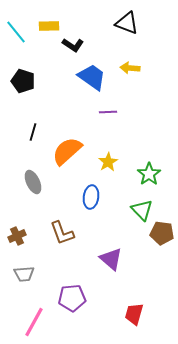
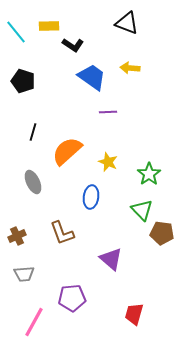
yellow star: rotated 18 degrees counterclockwise
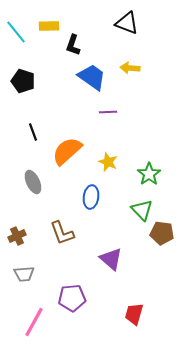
black L-shape: rotated 75 degrees clockwise
black line: rotated 36 degrees counterclockwise
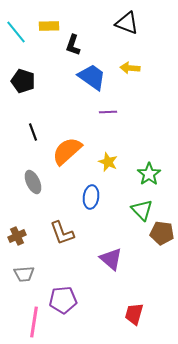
purple pentagon: moved 9 px left, 2 px down
pink line: rotated 20 degrees counterclockwise
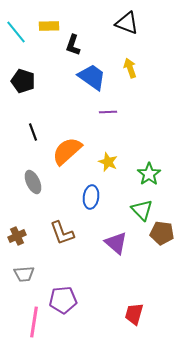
yellow arrow: rotated 66 degrees clockwise
purple triangle: moved 5 px right, 16 px up
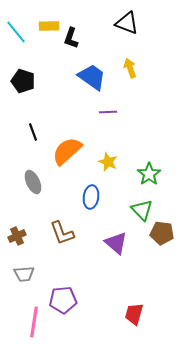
black L-shape: moved 2 px left, 7 px up
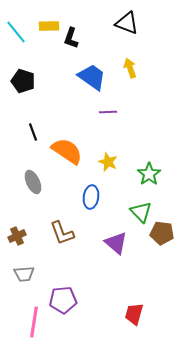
orange semicircle: rotated 76 degrees clockwise
green triangle: moved 1 px left, 2 px down
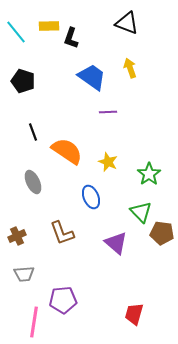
blue ellipse: rotated 30 degrees counterclockwise
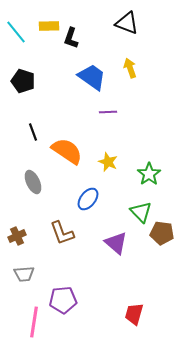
blue ellipse: moved 3 px left, 2 px down; rotated 60 degrees clockwise
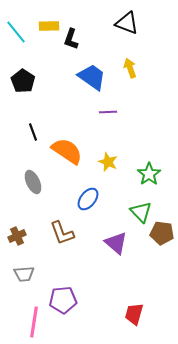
black L-shape: moved 1 px down
black pentagon: rotated 15 degrees clockwise
